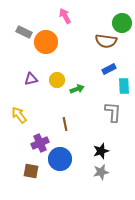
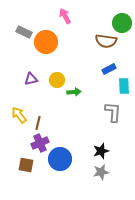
green arrow: moved 3 px left, 3 px down; rotated 16 degrees clockwise
brown line: moved 27 px left, 1 px up; rotated 24 degrees clockwise
brown square: moved 5 px left, 6 px up
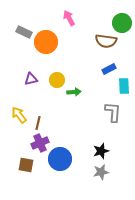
pink arrow: moved 4 px right, 2 px down
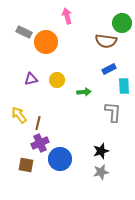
pink arrow: moved 2 px left, 2 px up; rotated 14 degrees clockwise
green arrow: moved 10 px right
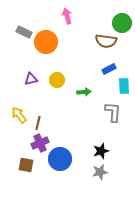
gray star: moved 1 px left
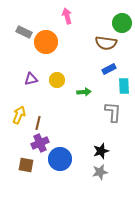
brown semicircle: moved 2 px down
yellow arrow: rotated 60 degrees clockwise
